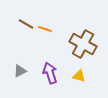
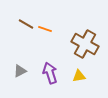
brown cross: moved 2 px right
yellow triangle: rotated 24 degrees counterclockwise
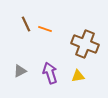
brown line: rotated 35 degrees clockwise
brown cross: rotated 8 degrees counterclockwise
yellow triangle: moved 1 px left
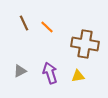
brown line: moved 2 px left, 1 px up
orange line: moved 2 px right, 2 px up; rotated 24 degrees clockwise
brown cross: rotated 12 degrees counterclockwise
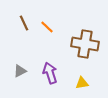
yellow triangle: moved 4 px right, 7 px down
